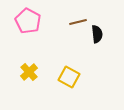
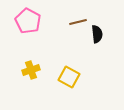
yellow cross: moved 2 px right, 2 px up; rotated 24 degrees clockwise
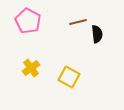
yellow cross: moved 2 px up; rotated 18 degrees counterclockwise
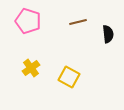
pink pentagon: rotated 10 degrees counterclockwise
black semicircle: moved 11 px right
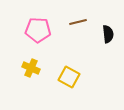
pink pentagon: moved 10 px right, 9 px down; rotated 15 degrees counterclockwise
yellow cross: rotated 30 degrees counterclockwise
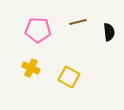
black semicircle: moved 1 px right, 2 px up
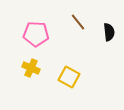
brown line: rotated 66 degrees clockwise
pink pentagon: moved 2 px left, 4 px down
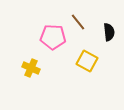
pink pentagon: moved 17 px right, 3 px down
yellow square: moved 18 px right, 16 px up
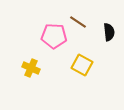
brown line: rotated 18 degrees counterclockwise
pink pentagon: moved 1 px right, 1 px up
yellow square: moved 5 px left, 4 px down
